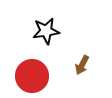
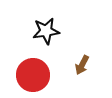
red circle: moved 1 px right, 1 px up
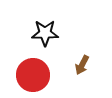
black star: moved 1 px left, 2 px down; rotated 8 degrees clockwise
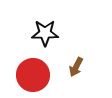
brown arrow: moved 6 px left, 2 px down
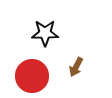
red circle: moved 1 px left, 1 px down
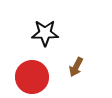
red circle: moved 1 px down
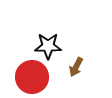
black star: moved 3 px right, 13 px down
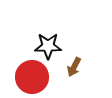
brown arrow: moved 2 px left
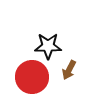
brown arrow: moved 5 px left, 3 px down
